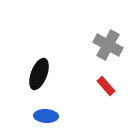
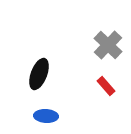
gray cross: rotated 16 degrees clockwise
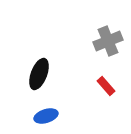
gray cross: moved 4 px up; rotated 24 degrees clockwise
blue ellipse: rotated 20 degrees counterclockwise
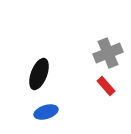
gray cross: moved 12 px down
blue ellipse: moved 4 px up
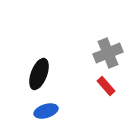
blue ellipse: moved 1 px up
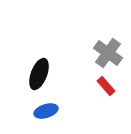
gray cross: rotated 32 degrees counterclockwise
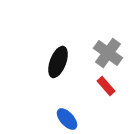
black ellipse: moved 19 px right, 12 px up
blue ellipse: moved 21 px right, 8 px down; rotated 65 degrees clockwise
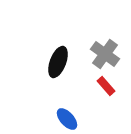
gray cross: moved 3 px left, 1 px down
